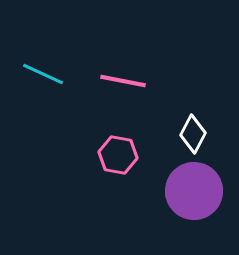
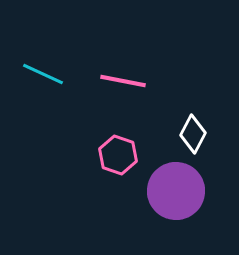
pink hexagon: rotated 9 degrees clockwise
purple circle: moved 18 px left
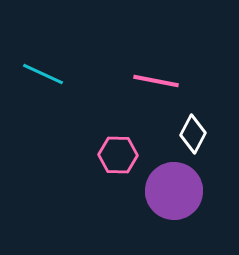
pink line: moved 33 px right
pink hexagon: rotated 18 degrees counterclockwise
purple circle: moved 2 px left
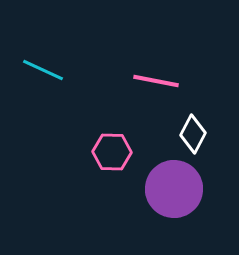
cyan line: moved 4 px up
pink hexagon: moved 6 px left, 3 px up
purple circle: moved 2 px up
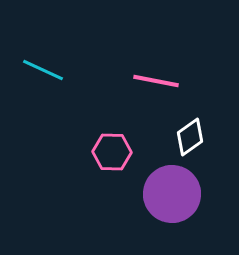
white diamond: moved 3 px left, 3 px down; rotated 27 degrees clockwise
purple circle: moved 2 px left, 5 px down
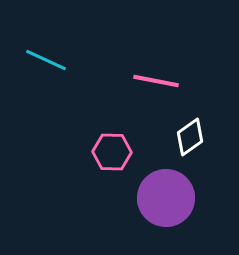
cyan line: moved 3 px right, 10 px up
purple circle: moved 6 px left, 4 px down
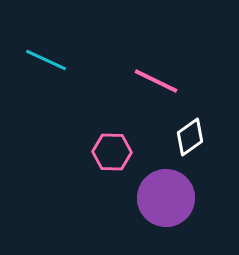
pink line: rotated 15 degrees clockwise
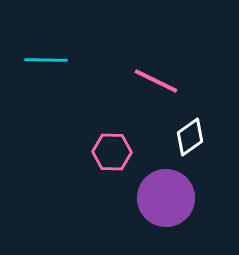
cyan line: rotated 24 degrees counterclockwise
